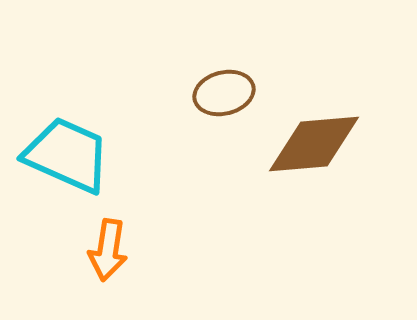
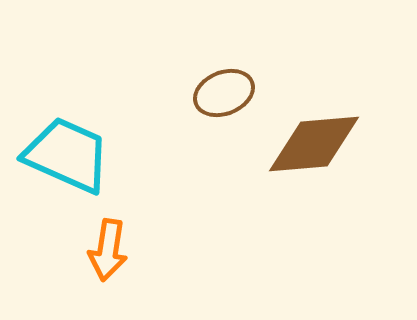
brown ellipse: rotated 8 degrees counterclockwise
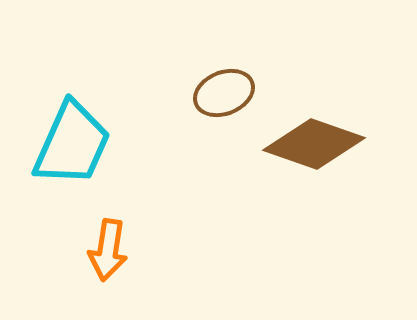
brown diamond: rotated 24 degrees clockwise
cyan trapezoid: moved 5 px right, 11 px up; rotated 90 degrees clockwise
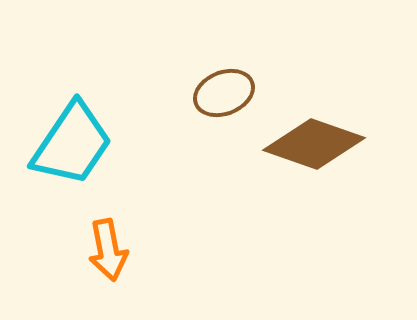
cyan trapezoid: rotated 10 degrees clockwise
orange arrow: rotated 20 degrees counterclockwise
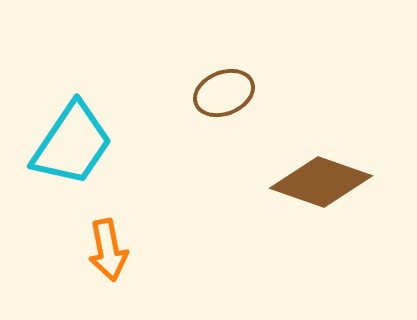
brown diamond: moved 7 px right, 38 px down
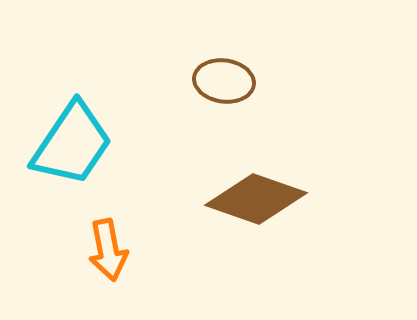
brown ellipse: moved 12 px up; rotated 30 degrees clockwise
brown diamond: moved 65 px left, 17 px down
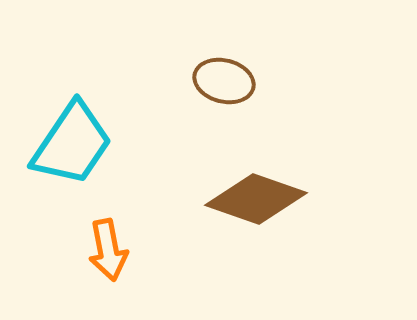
brown ellipse: rotated 6 degrees clockwise
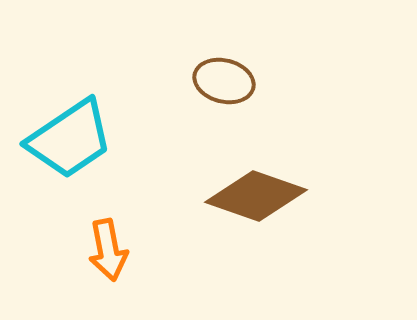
cyan trapezoid: moved 2 px left, 5 px up; rotated 22 degrees clockwise
brown diamond: moved 3 px up
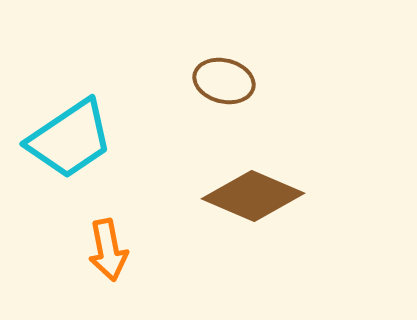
brown diamond: moved 3 px left; rotated 4 degrees clockwise
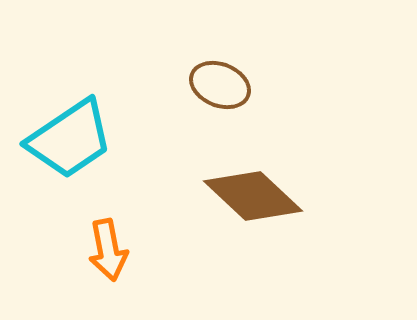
brown ellipse: moved 4 px left, 4 px down; rotated 8 degrees clockwise
brown diamond: rotated 20 degrees clockwise
